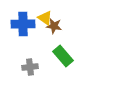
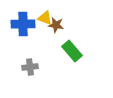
yellow triangle: rotated 14 degrees counterclockwise
brown star: moved 2 px right, 1 px up
green rectangle: moved 9 px right, 5 px up
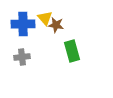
yellow triangle: rotated 28 degrees clockwise
green rectangle: rotated 25 degrees clockwise
gray cross: moved 8 px left, 10 px up
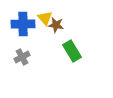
green rectangle: rotated 15 degrees counterclockwise
gray cross: rotated 21 degrees counterclockwise
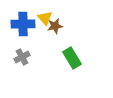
brown star: moved 1 px left, 1 px down; rotated 21 degrees counterclockwise
green rectangle: moved 7 px down
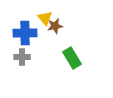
blue cross: moved 2 px right, 9 px down
gray cross: rotated 28 degrees clockwise
